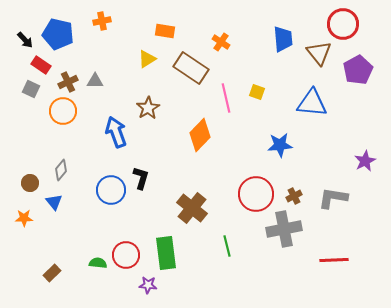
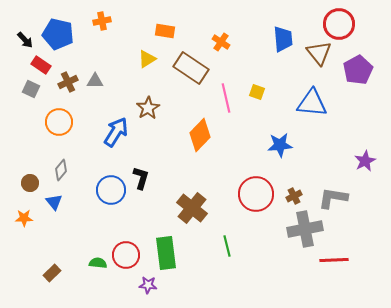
red circle at (343, 24): moved 4 px left
orange circle at (63, 111): moved 4 px left, 11 px down
blue arrow at (116, 132): rotated 52 degrees clockwise
gray cross at (284, 229): moved 21 px right
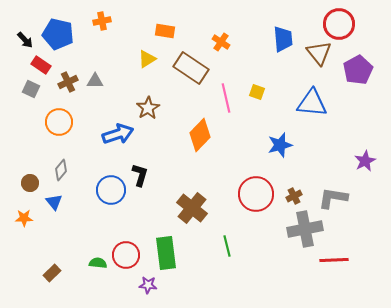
blue arrow at (116, 132): moved 2 px right, 2 px down; rotated 40 degrees clockwise
blue star at (280, 145): rotated 10 degrees counterclockwise
black L-shape at (141, 178): moved 1 px left, 3 px up
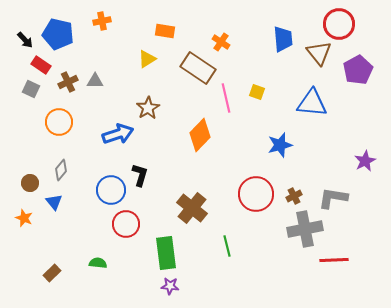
brown rectangle at (191, 68): moved 7 px right
orange star at (24, 218): rotated 24 degrees clockwise
red circle at (126, 255): moved 31 px up
purple star at (148, 285): moved 22 px right, 1 px down
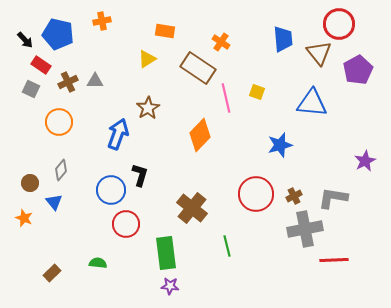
blue arrow at (118, 134): rotated 52 degrees counterclockwise
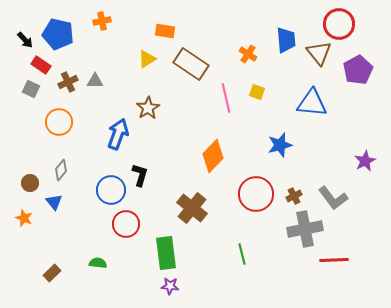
blue trapezoid at (283, 39): moved 3 px right, 1 px down
orange cross at (221, 42): moved 27 px right, 12 px down
brown rectangle at (198, 68): moved 7 px left, 4 px up
orange diamond at (200, 135): moved 13 px right, 21 px down
gray L-shape at (333, 198): rotated 136 degrees counterclockwise
green line at (227, 246): moved 15 px right, 8 px down
